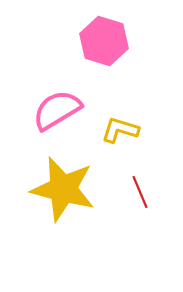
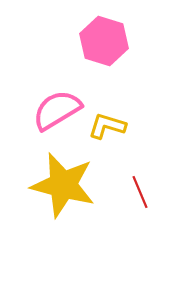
yellow L-shape: moved 13 px left, 4 px up
yellow star: moved 4 px up
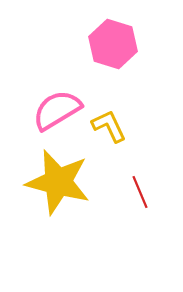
pink hexagon: moved 9 px right, 3 px down
yellow L-shape: moved 2 px right; rotated 48 degrees clockwise
yellow star: moved 5 px left, 3 px up
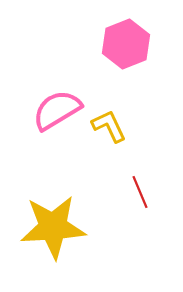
pink hexagon: moved 13 px right; rotated 21 degrees clockwise
yellow star: moved 5 px left, 45 px down; rotated 18 degrees counterclockwise
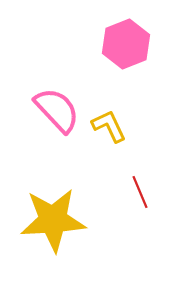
pink semicircle: rotated 78 degrees clockwise
yellow star: moved 7 px up
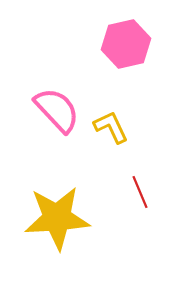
pink hexagon: rotated 9 degrees clockwise
yellow L-shape: moved 2 px right, 1 px down
yellow star: moved 4 px right, 2 px up
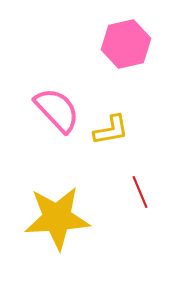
yellow L-shape: moved 3 px down; rotated 105 degrees clockwise
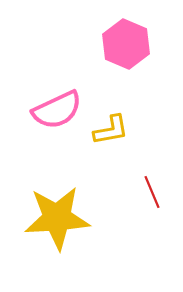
pink hexagon: rotated 24 degrees counterclockwise
pink semicircle: rotated 108 degrees clockwise
red line: moved 12 px right
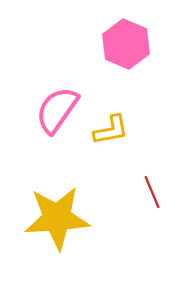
pink semicircle: rotated 150 degrees clockwise
